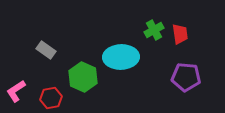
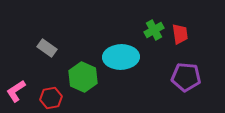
gray rectangle: moved 1 px right, 2 px up
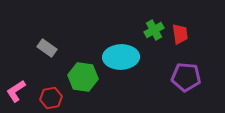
green hexagon: rotated 16 degrees counterclockwise
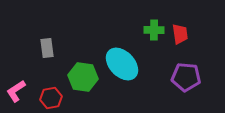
green cross: rotated 30 degrees clockwise
gray rectangle: rotated 48 degrees clockwise
cyan ellipse: moved 1 px right, 7 px down; rotated 48 degrees clockwise
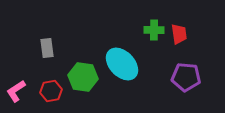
red trapezoid: moved 1 px left
red hexagon: moved 7 px up
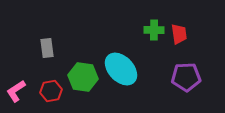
cyan ellipse: moved 1 px left, 5 px down
purple pentagon: rotated 8 degrees counterclockwise
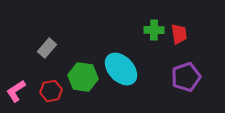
gray rectangle: rotated 48 degrees clockwise
purple pentagon: rotated 16 degrees counterclockwise
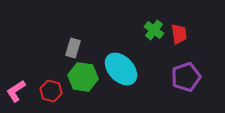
green cross: rotated 36 degrees clockwise
gray rectangle: moved 26 px right; rotated 24 degrees counterclockwise
red hexagon: rotated 25 degrees clockwise
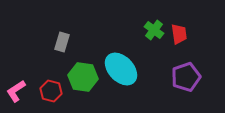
gray rectangle: moved 11 px left, 6 px up
